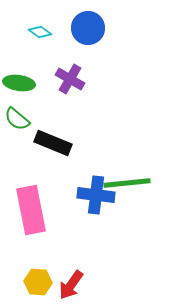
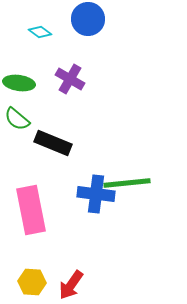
blue circle: moved 9 px up
blue cross: moved 1 px up
yellow hexagon: moved 6 px left
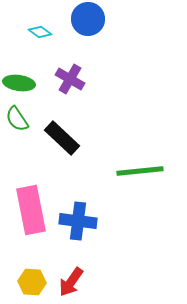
green semicircle: rotated 16 degrees clockwise
black rectangle: moved 9 px right, 5 px up; rotated 21 degrees clockwise
green line: moved 13 px right, 12 px up
blue cross: moved 18 px left, 27 px down
red arrow: moved 3 px up
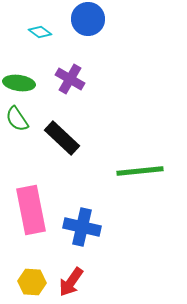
blue cross: moved 4 px right, 6 px down; rotated 6 degrees clockwise
